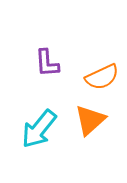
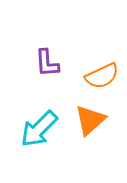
orange semicircle: moved 1 px up
cyan arrow: rotated 6 degrees clockwise
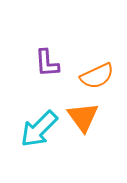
orange semicircle: moved 5 px left
orange triangle: moved 7 px left, 3 px up; rotated 24 degrees counterclockwise
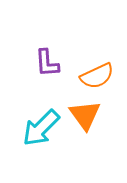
orange triangle: moved 2 px right, 2 px up
cyan arrow: moved 2 px right, 1 px up
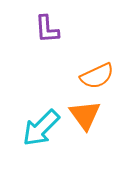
purple L-shape: moved 34 px up
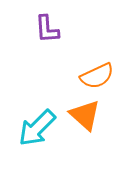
orange triangle: rotated 12 degrees counterclockwise
cyan arrow: moved 4 px left
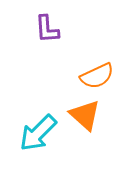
cyan arrow: moved 1 px right, 5 px down
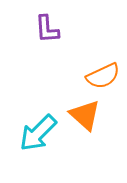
orange semicircle: moved 6 px right
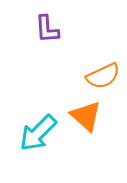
orange triangle: moved 1 px right, 1 px down
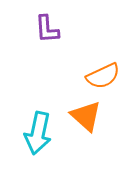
cyan arrow: rotated 33 degrees counterclockwise
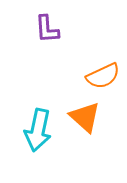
orange triangle: moved 1 px left, 1 px down
cyan arrow: moved 3 px up
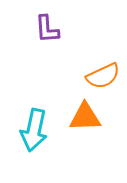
orange triangle: rotated 44 degrees counterclockwise
cyan arrow: moved 4 px left
